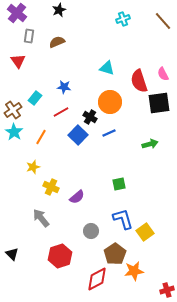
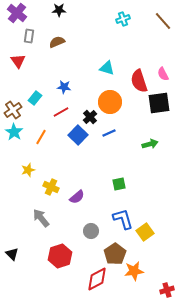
black star: rotated 24 degrees clockwise
black cross: rotated 16 degrees clockwise
yellow star: moved 5 px left, 3 px down
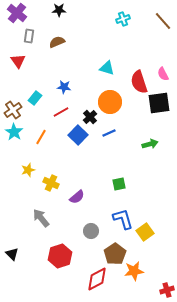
red semicircle: moved 1 px down
yellow cross: moved 4 px up
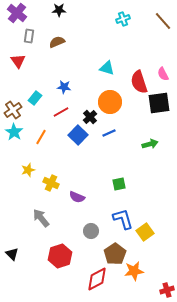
purple semicircle: rotated 63 degrees clockwise
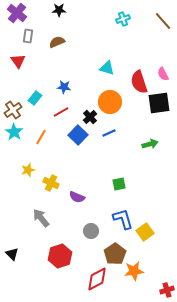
gray rectangle: moved 1 px left
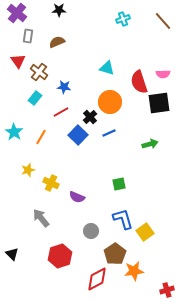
pink semicircle: rotated 64 degrees counterclockwise
brown cross: moved 26 px right, 38 px up; rotated 18 degrees counterclockwise
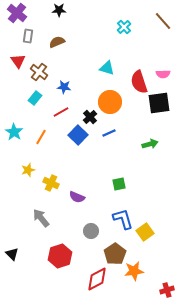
cyan cross: moved 1 px right, 8 px down; rotated 24 degrees counterclockwise
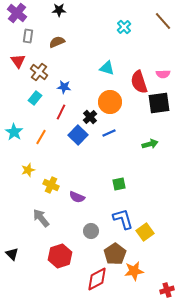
red line: rotated 35 degrees counterclockwise
yellow cross: moved 2 px down
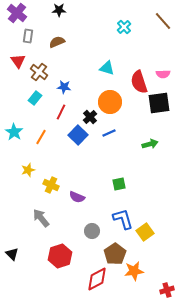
gray circle: moved 1 px right
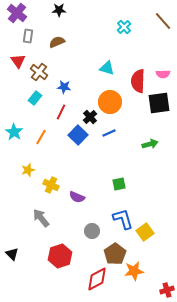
red semicircle: moved 1 px left, 1 px up; rotated 20 degrees clockwise
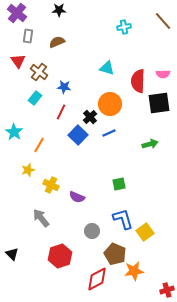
cyan cross: rotated 32 degrees clockwise
orange circle: moved 2 px down
orange line: moved 2 px left, 8 px down
brown pentagon: rotated 15 degrees counterclockwise
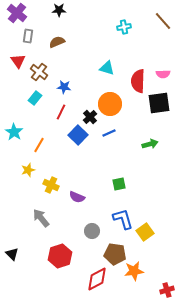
brown pentagon: rotated 15 degrees counterclockwise
